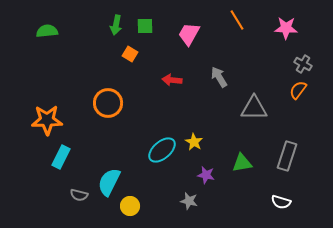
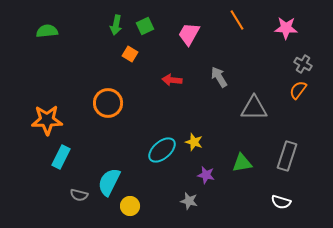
green square: rotated 24 degrees counterclockwise
yellow star: rotated 12 degrees counterclockwise
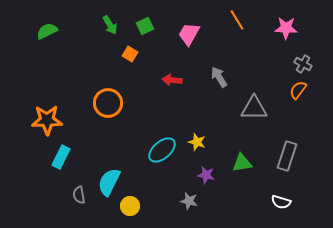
green arrow: moved 6 px left; rotated 42 degrees counterclockwise
green semicircle: rotated 20 degrees counterclockwise
yellow star: moved 3 px right
gray semicircle: rotated 66 degrees clockwise
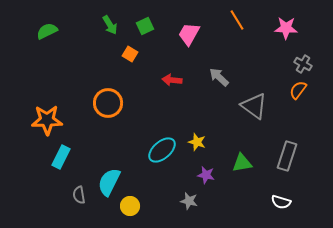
gray arrow: rotated 15 degrees counterclockwise
gray triangle: moved 2 px up; rotated 36 degrees clockwise
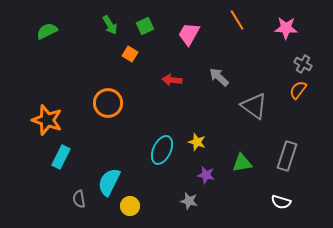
orange star: rotated 20 degrees clockwise
cyan ellipse: rotated 24 degrees counterclockwise
gray semicircle: moved 4 px down
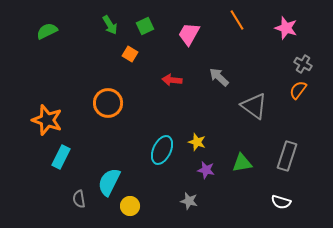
pink star: rotated 15 degrees clockwise
purple star: moved 5 px up
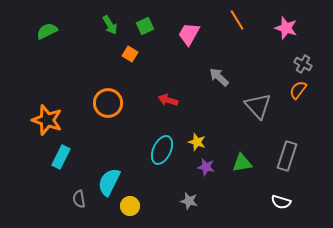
red arrow: moved 4 px left, 20 px down; rotated 12 degrees clockwise
gray triangle: moved 4 px right; rotated 12 degrees clockwise
purple star: moved 3 px up
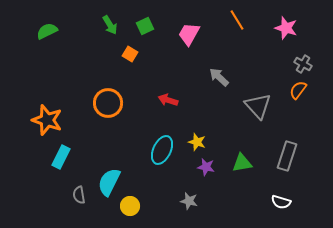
gray semicircle: moved 4 px up
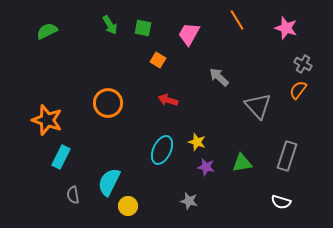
green square: moved 2 px left, 2 px down; rotated 36 degrees clockwise
orange square: moved 28 px right, 6 px down
gray semicircle: moved 6 px left
yellow circle: moved 2 px left
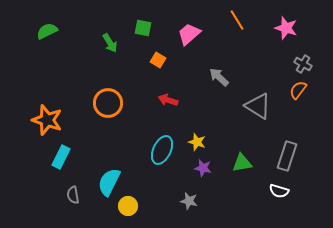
green arrow: moved 18 px down
pink trapezoid: rotated 20 degrees clockwise
gray triangle: rotated 16 degrees counterclockwise
purple star: moved 3 px left, 1 px down
white semicircle: moved 2 px left, 11 px up
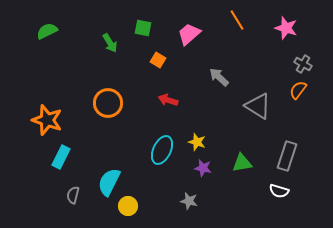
gray semicircle: rotated 24 degrees clockwise
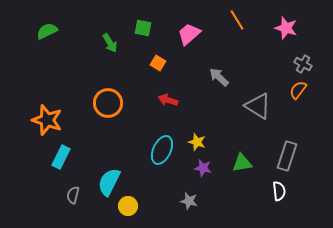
orange square: moved 3 px down
white semicircle: rotated 114 degrees counterclockwise
